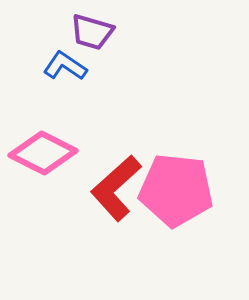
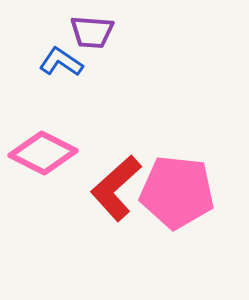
purple trapezoid: rotated 12 degrees counterclockwise
blue L-shape: moved 4 px left, 4 px up
pink pentagon: moved 1 px right, 2 px down
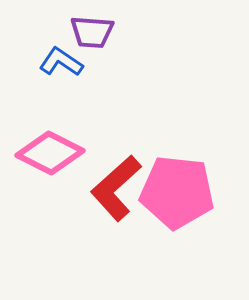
pink diamond: moved 7 px right
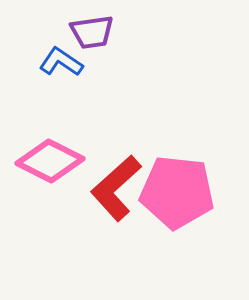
purple trapezoid: rotated 12 degrees counterclockwise
pink diamond: moved 8 px down
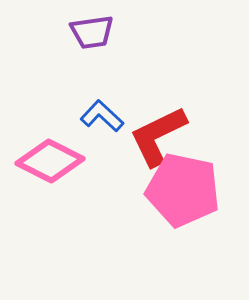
blue L-shape: moved 41 px right, 54 px down; rotated 9 degrees clockwise
red L-shape: moved 42 px right, 52 px up; rotated 16 degrees clockwise
pink pentagon: moved 6 px right, 2 px up; rotated 6 degrees clockwise
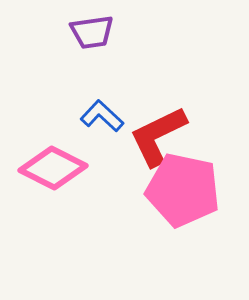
pink diamond: moved 3 px right, 7 px down
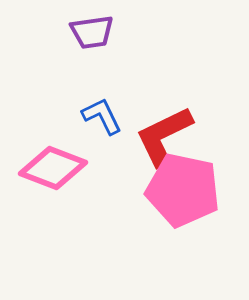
blue L-shape: rotated 21 degrees clockwise
red L-shape: moved 6 px right
pink diamond: rotated 6 degrees counterclockwise
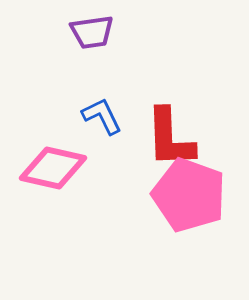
red L-shape: moved 6 px right, 2 px down; rotated 66 degrees counterclockwise
pink diamond: rotated 8 degrees counterclockwise
pink pentagon: moved 6 px right, 5 px down; rotated 8 degrees clockwise
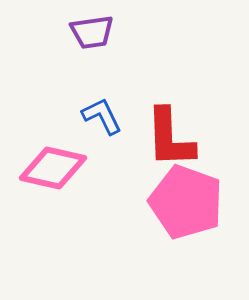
pink pentagon: moved 3 px left, 7 px down
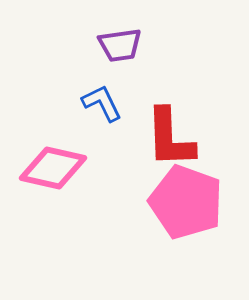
purple trapezoid: moved 28 px right, 13 px down
blue L-shape: moved 13 px up
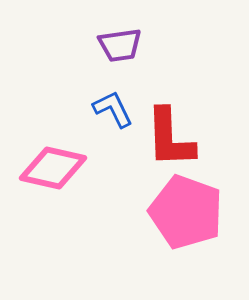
blue L-shape: moved 11 px right, 6 px down
pink pentagon: moved 10 px down
